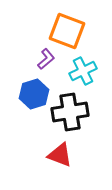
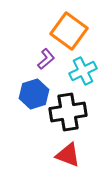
orange square: moved 2 px right; rotated 15 degrees clockwise
black cross: moved 2 px left
red triangle: moved 8 px right
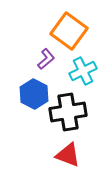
blue hexagon: rotated 16 degrees counterclockwise
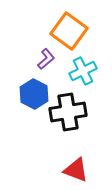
red triangle: moved 8 px right, 15 px down
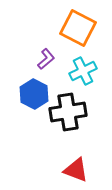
orange square: moved 9 px right, 3 px up; rotated 9 degrees counterclockwise
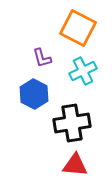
purple L-shape: moved 4 px left, 1 px up; rotated 115 degrees clockwise
black cross: moved 4 px right, 11 px down
red triangle: moved 1 px left, 5 px up; rotated 16 degrees counterclockwise
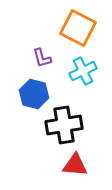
blue hexagon: rotated 12 degrees counterclockwise
black cross: moved 8 px left, 2 px down
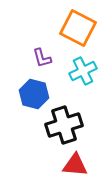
black cross: rotated 9 degrees counterclockwise
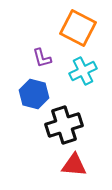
red triangle: moved 1 px left
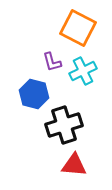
purple L-shape: moved 10 px right, 4 px down
